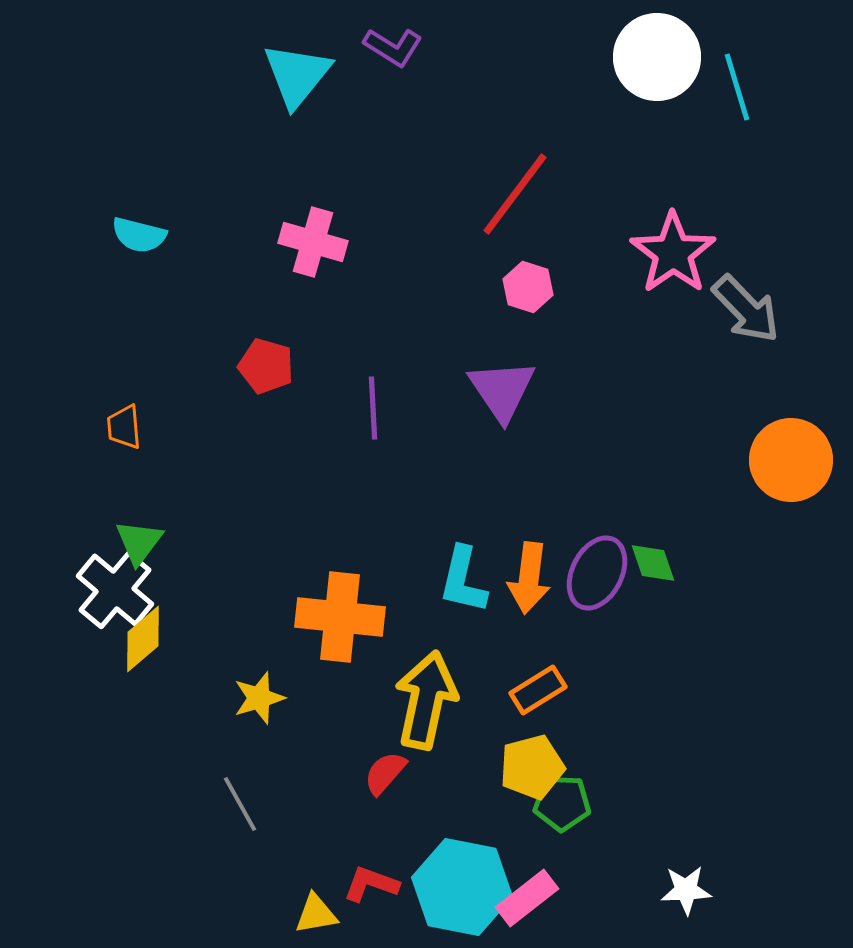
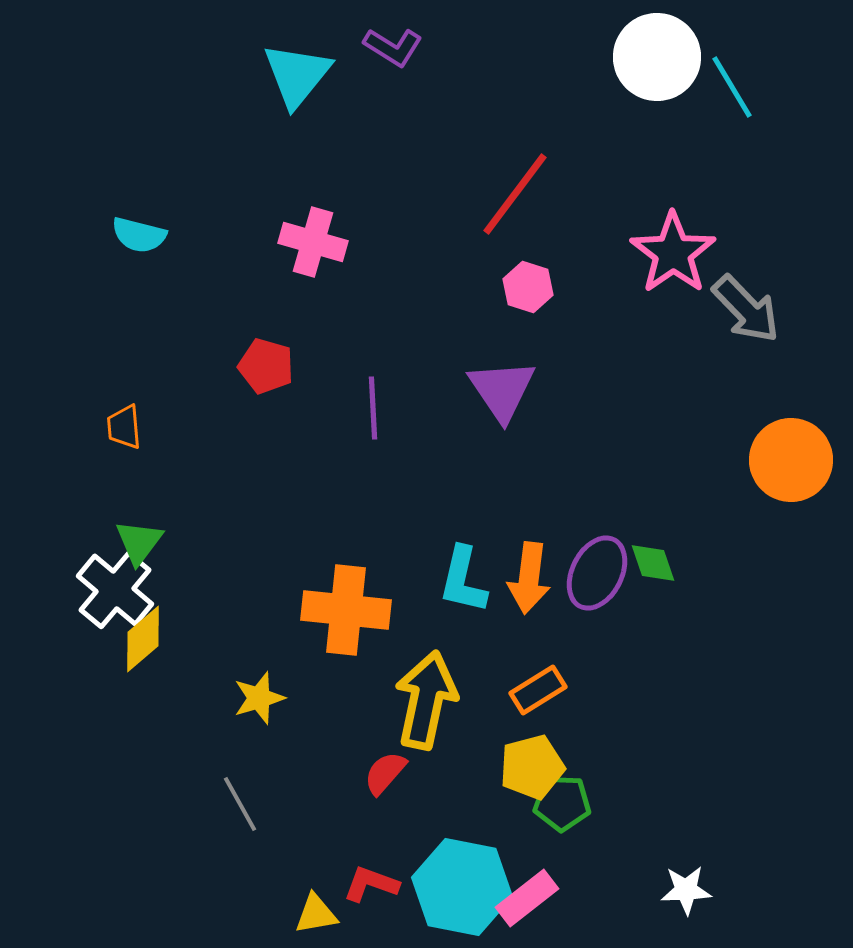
cyan line: moved 5 px left; rotated 14 degrees counterclockwise
orange cross: moved 6 px right, 7 px up
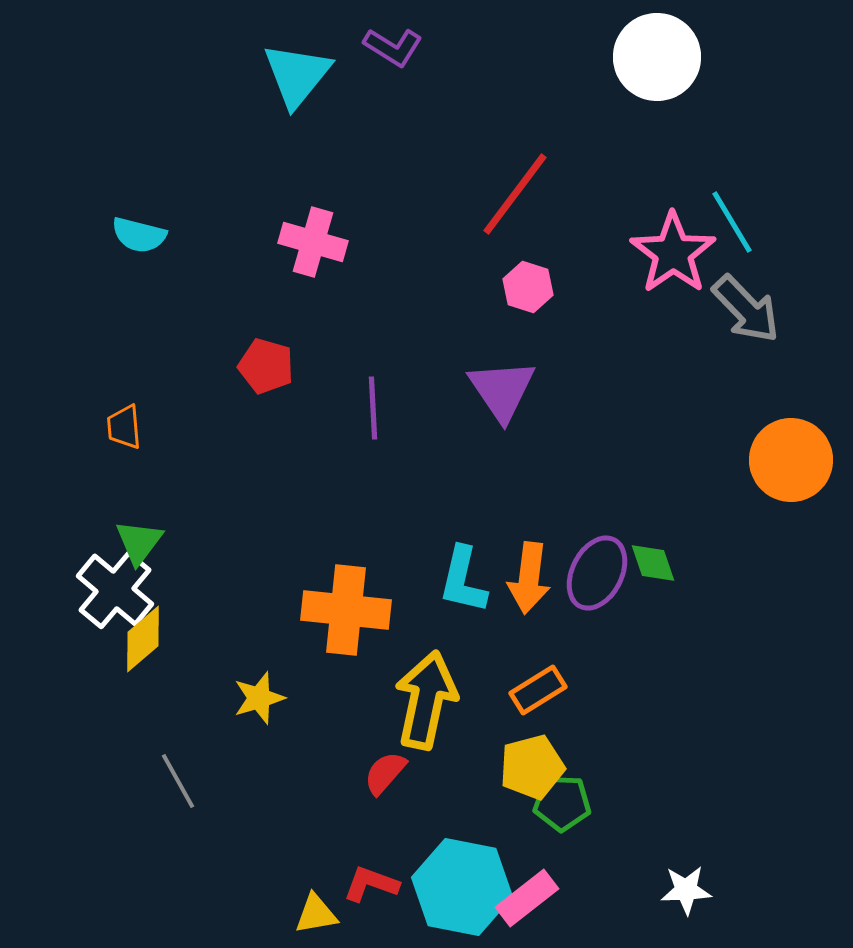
cyan line: moved 135 px down
gray line: moved 62 px left, 23 px up
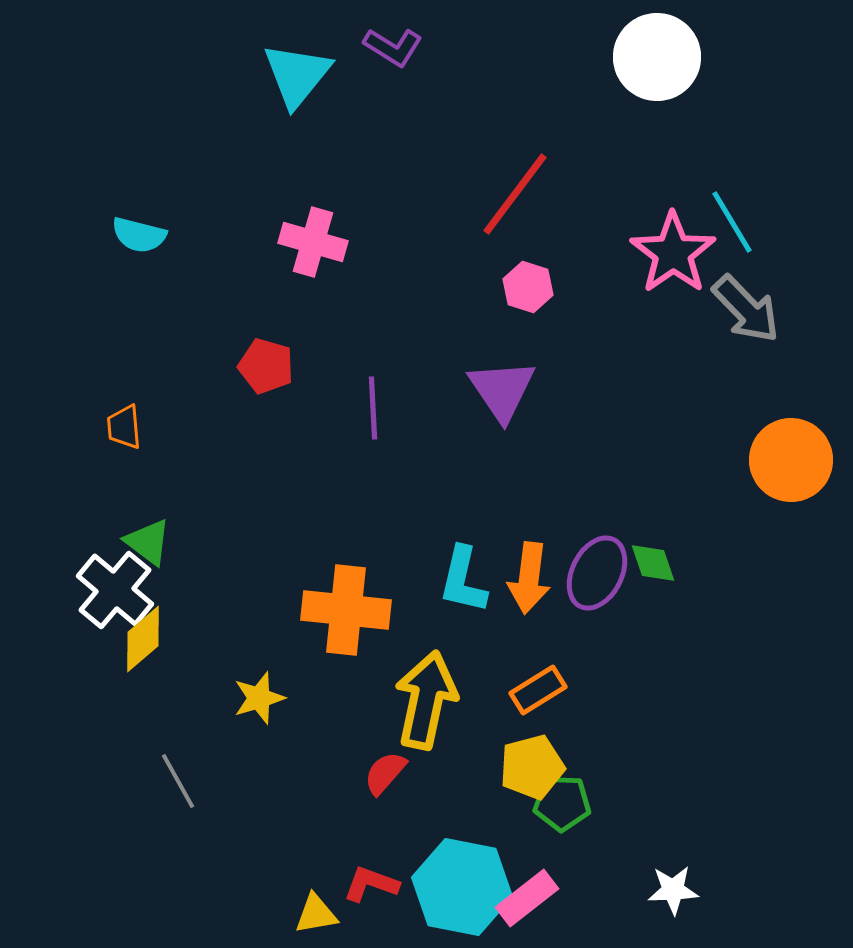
green triangle: moved 9 px right; rotated 30 degrees counterclockwise
white star: moved 13 px left
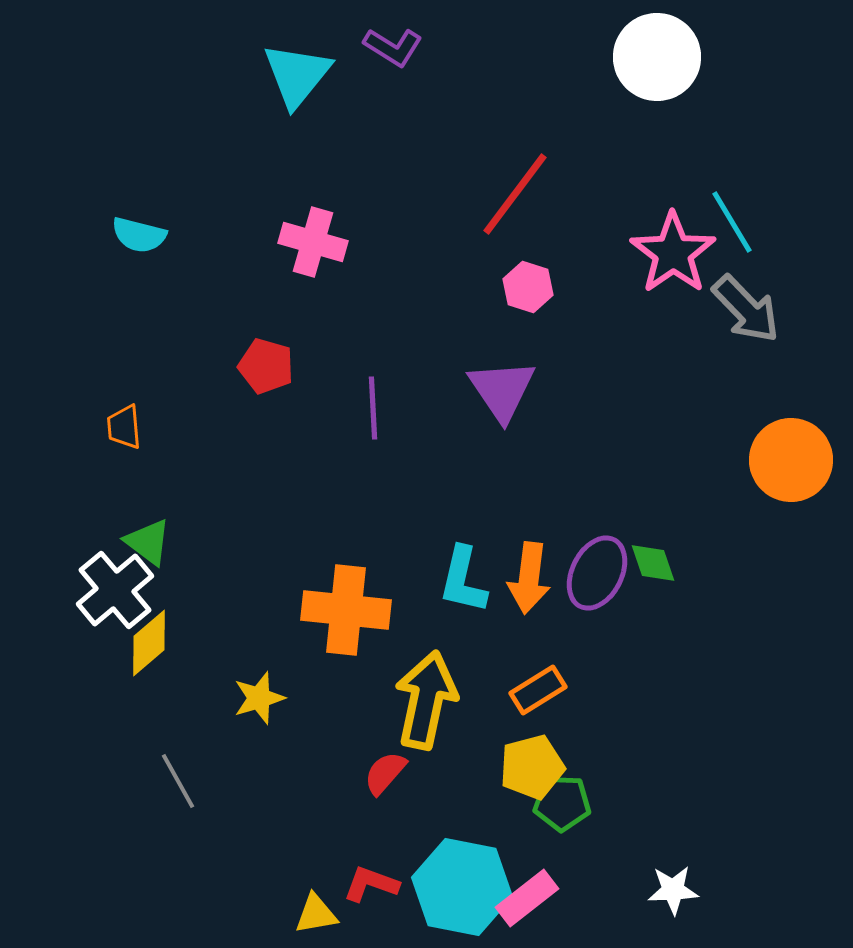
white cross: rotated 10 degrees clockwise
yellow diamond: moved 6 px right, 4 px down
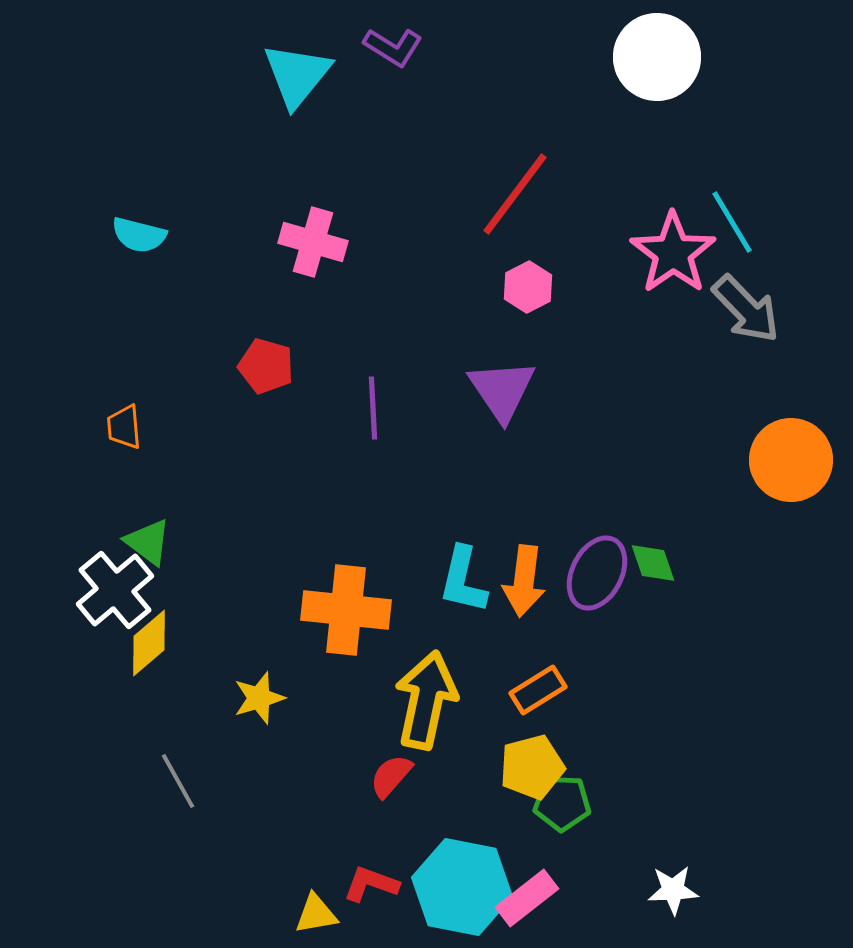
pink hexagon: rotated 15 degrees clockwise
orange arrow: moved 5 px left, 3 px down
red semicircle: moved 6 px right, 3 px down
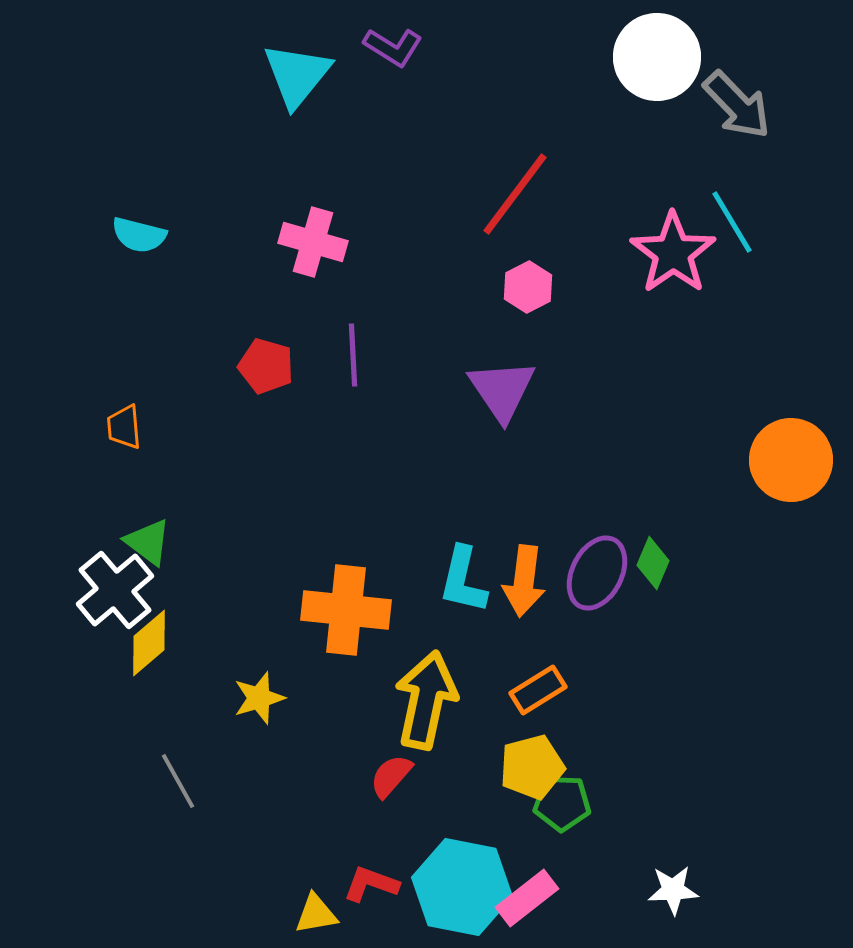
gray arrow: moved 9 px left, 204 px up
purple line: moved 20 px left, 53 px up
green diamond: rotated 42 degrees clockwise
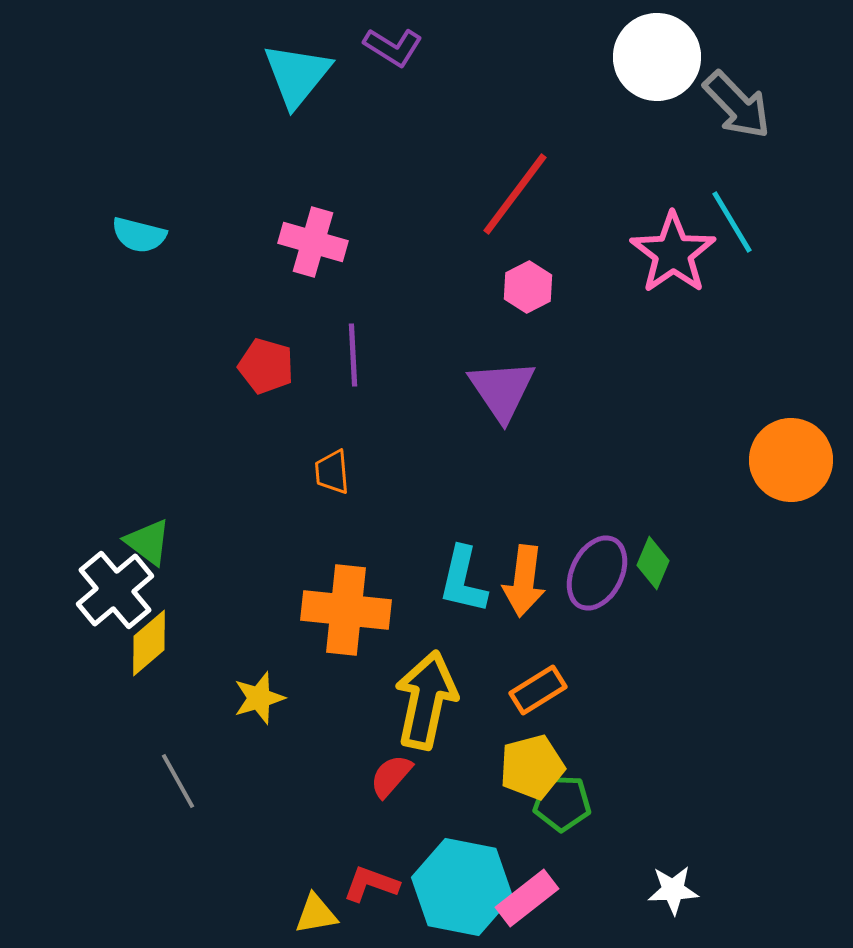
orange trapezoid: moved 208 px right, 45 px down
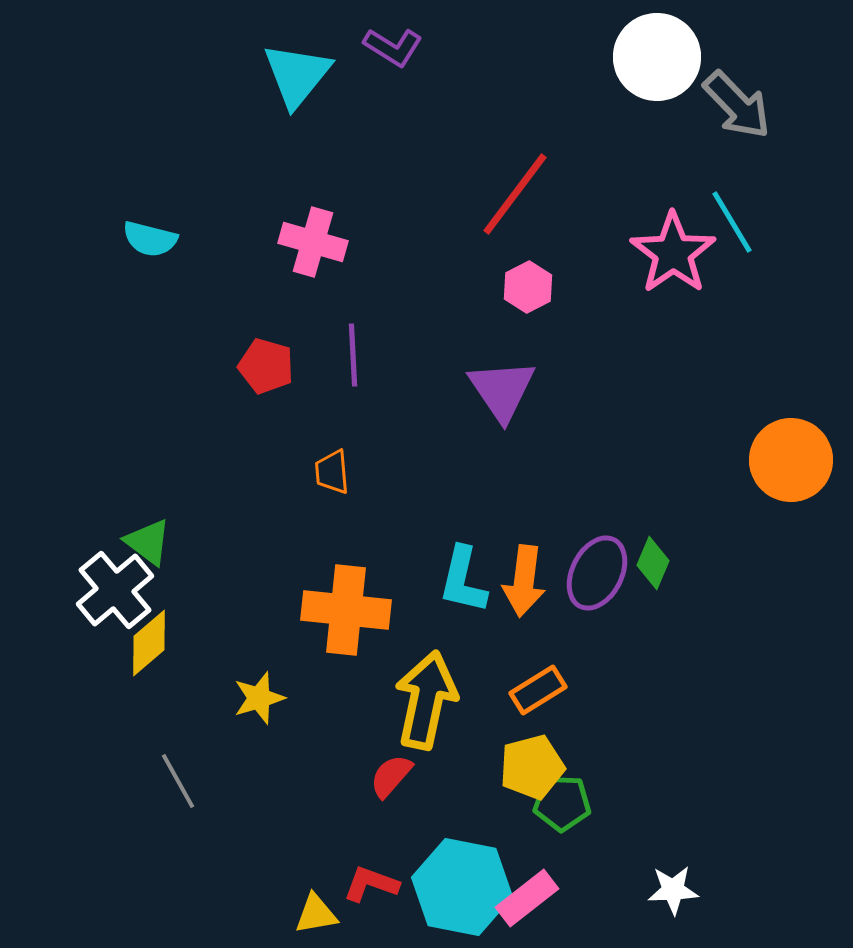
cyan semicircle: moved 11 px right, 4 px down
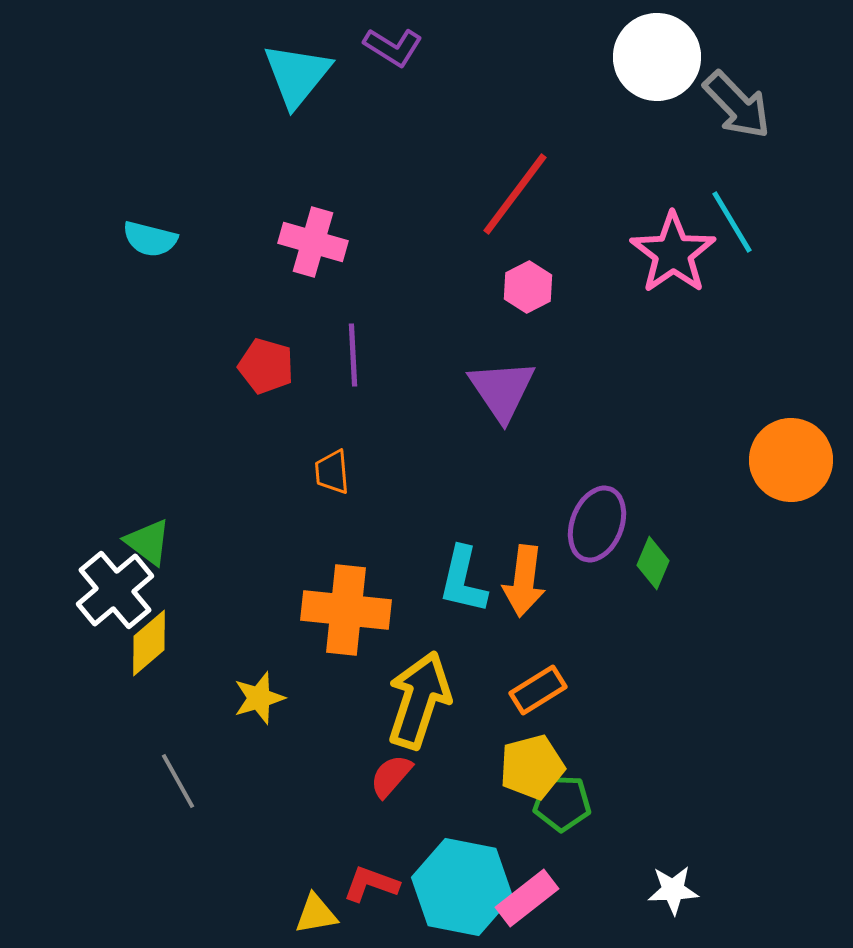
purple ellipse: moved 49 px up; rotated 6 degrees counterclockwise
yellow arrow: moved 7 px left; rotated 6 degrees clockwise
